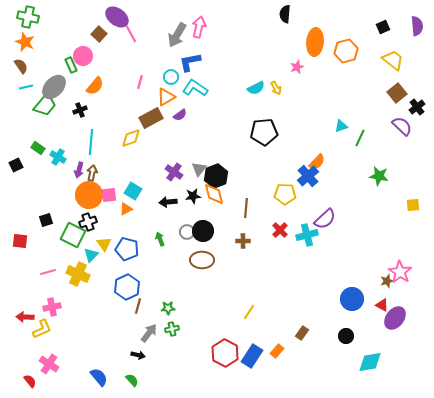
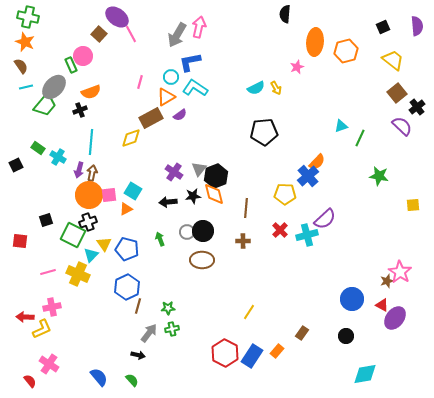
orange semicircle at (95, 86): moved 4 px left, 6 px down; rotated 30 degrees clockwise
cyan diamond at (370, 362): moved 5 px left, 12 px down
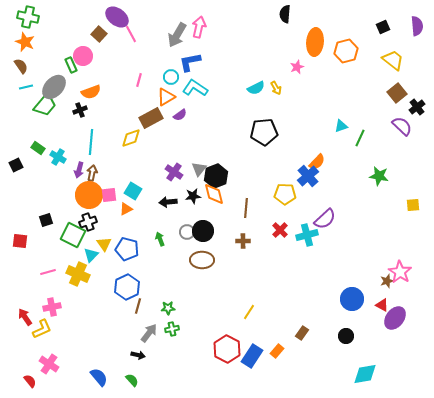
pink line at (140, 82): moved 1 px left, 2 px up
red arrow at (25, 317): rotated 54 degrees clockwise
red hexagon at (225, 353): moved 2 px right, 4 px up
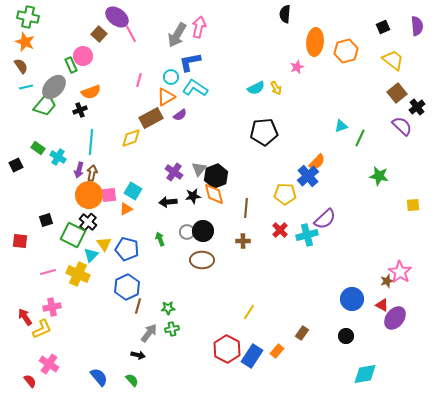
black cross at (88, 222): rotated 30 degrees counterclockwise
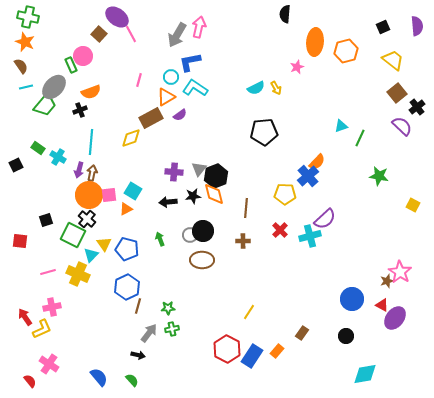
purple cross at (174, 172): rotated 30 degrees counterclockwise
yellow square at (413, 205): rotated 32 degrees clockwise
black cross at (88, 222): moved 1 px left, 3 px up
gray circle at (187, 232): moved 3 px right, 3 px down
cyan cross at (307, 235): moved 3 px right, 1 px down
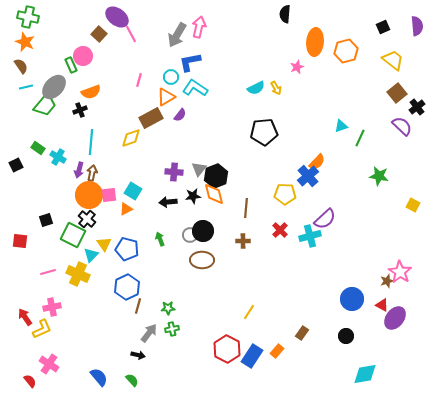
purple semicircle at (180, 115): rotated 16 degrees counterclockwise
